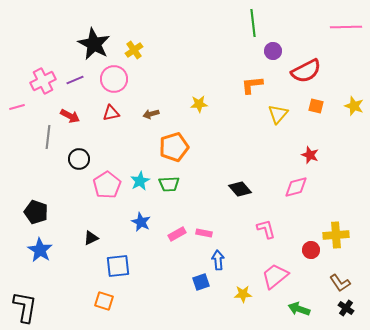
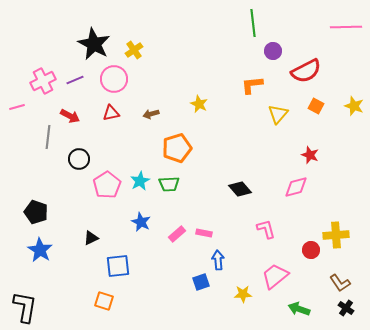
yellow star at (199, 104): rotated 30 degrees clockwise
orange square at (316, 106): rotated 14 degrees clockwise
orange pentagon at (174, 147): moved 3 px right, 1 px down
pink rectangle at (177, 234): rotated 12 degrees counterclockwise
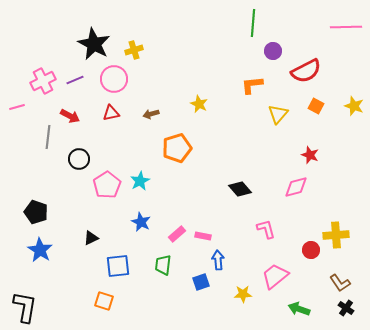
green line at (253, 23): rotated 12 degrees clockwise
yellow cross at (134, 50): rotated 18 degrees clockwise
green trapezoid at (169, 184): moved 6 px left, 81 px down; rotated 100 degrees clockwise
pink rectangle at (204, 233): moved 1 px left, 3 px down
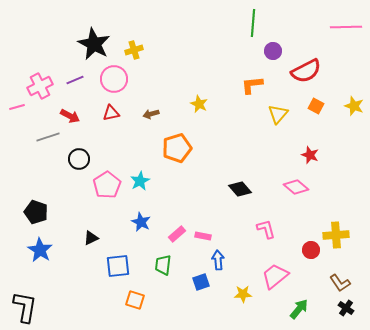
pink cross at (43, 81): moved 3 px left, 5 px down
gray line at (48, 137): rotated 65 degrees clockwise
pink diamond at (296, 187): rotated 55 degrees clockwise
orange square at (104, 301): moved 31 px right, 1 px up
green arrow at (299, 309): rotated 110 degrees clockwise
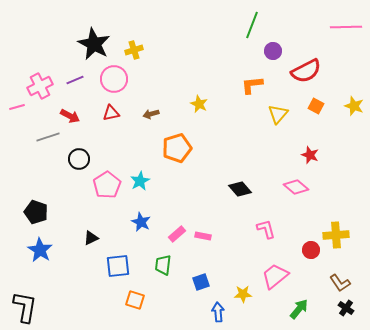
green line at (253, 23): moved 1 px left, 2 px down; rotated 16 degrees clockwise
blue arrow at (218, 260): moved 52 px down
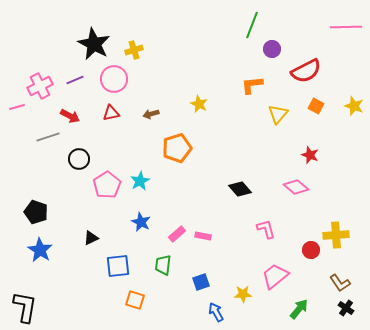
purple circle at (273, 51): moved 1 px left, 2 px up
blue arrow at (218, 312): moved 2 px left; rotated 24 degrees counterclockwise
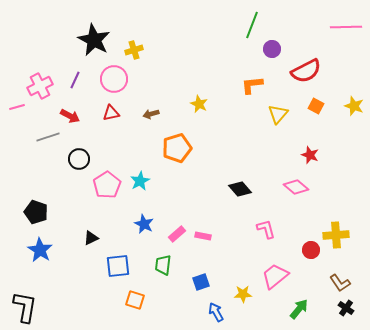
black star at (94, 44): moved 4 px up
purple line at (75, 80): rotated 42 degrees counterclockwise
blue star at (141, 222): moved 3 px right, 2 px down
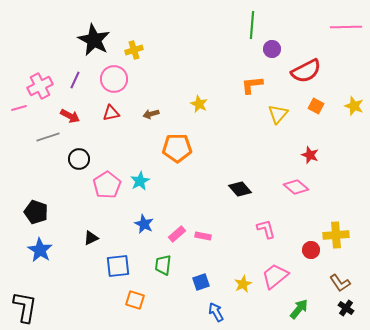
green line at (252, 25): rotated 16 degrees counterclockwise
pink line at (17, 107): moved 2 px right, 1 px down
orange pentagon at (177, 148): rotated 16 degrees clockwise
yellow star at (243, 294): moved 10 px up; rotated 24 degrees counterclockwise
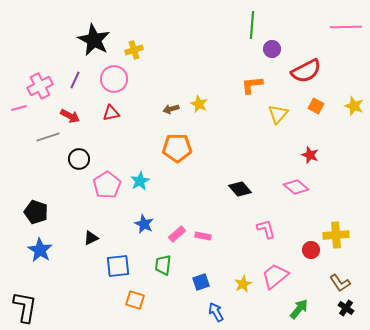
brown arrow at (151, 114): moved 20 px right, 5 px up
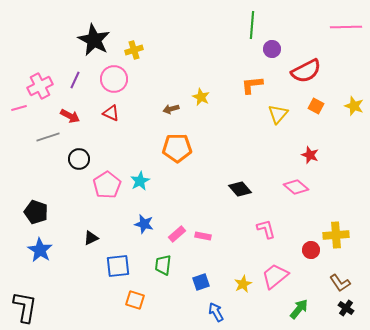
yellow star at (199, 104): moved 2 px right, 7 px up
red triangle at (111, 113): rotated 36 degrees clockwise
blue star at (144, 224): rotated 12 degrees counterclockwise
